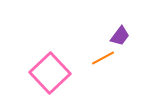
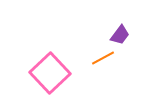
purple trapezoid: moved 1 px up
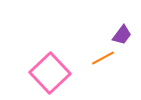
purple trapezoid: moved 2 px right
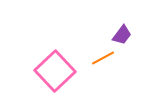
pink square: moved 5 px right, 2 px up
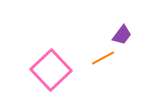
pink square: moved 4 px left, 1 px up
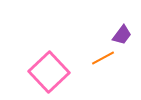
pink square: moved 2 px left, 2 px down
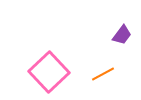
orange line: moved 16 px down
